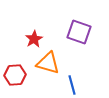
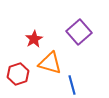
purple square: rotated 30 degrees clockwise
orange triangle: moved 2 px right
red hexagon: moved 3 px right, 1 px up; rotated 15 degrees counterclockwise
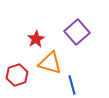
purple square: moved 2 px left
red star: moved 2 px right
red hexagon: moved 1 px left, 1 px down
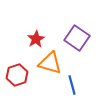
purple square: moved 6 px down; rotated 15 degrees counterclockwise
